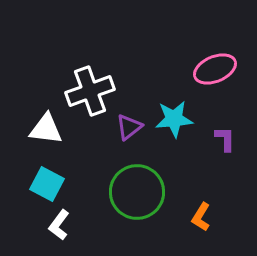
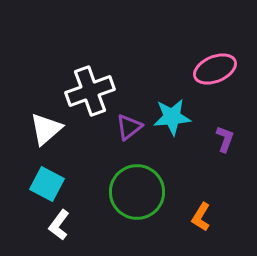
cyan star: moved 2 px left, 2 px up
white triangle: rotated 48 degrees counterclockwise
purple L-shape: rotated 20 degrees clockwise
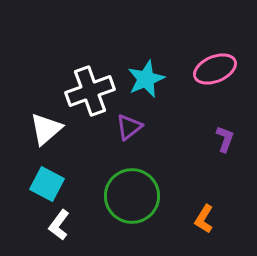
cyan star: moved 26 px left, 38 px up; rotated 18 degrees counterclockwise
green circle: moved 5 px left, 4 px down
orange L-shape: moved 3 px right, 2 px down
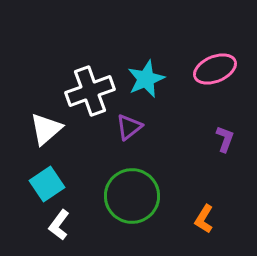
cyan square: rotated 28 degrees clockwise
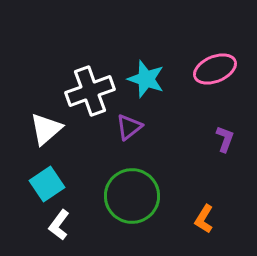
cyan star: rotated 30 degrees counterclockwise
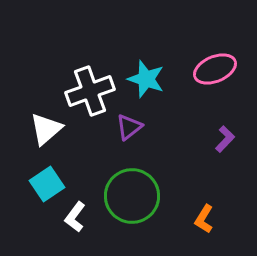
purple L-shape: rotated 24 degrees clockwise
white L-shape: moved 16 px right, 8 px up
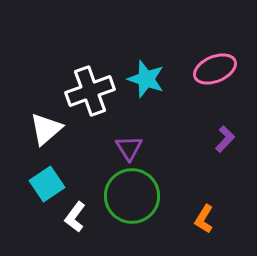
purple triangle: moved 21 px down; rotated 24 degrees counterclockwise
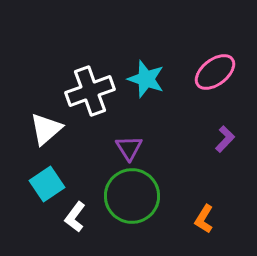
pink ellipse: moved 3 px down; rotated 15 degrees counterclockwise
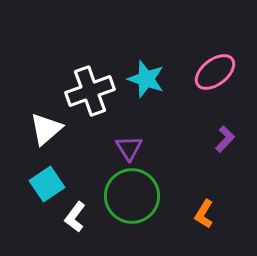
orange L-shape: moved 5 px up
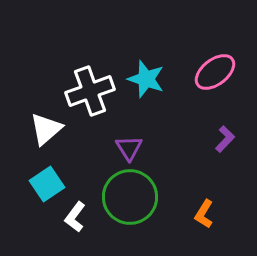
green circle: moved 2 px left, 1 px down
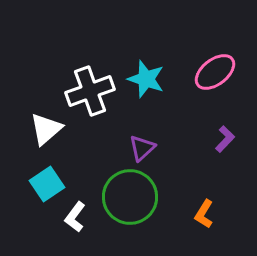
purple triangle: moved 13 px right; rotated 20 degrees clockwise
